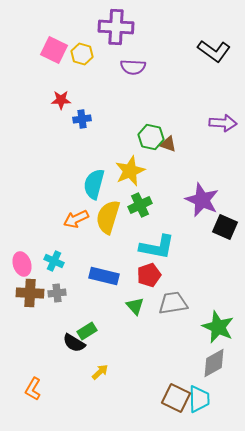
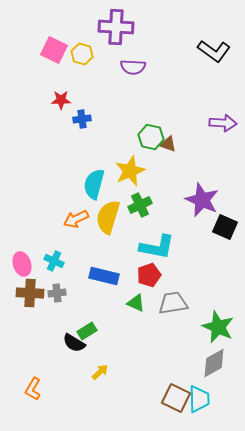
green triangle: moved 1 px right, 3 px up; rotated 24 degrees counterclockwise
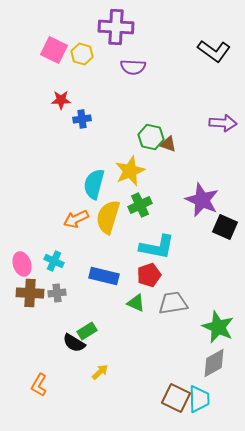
orange L-shape: moved 6 px right, 4 px up
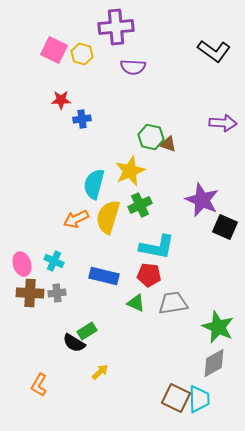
purple cross: rotated 8 degrees counterclockwise
red pentagon: rotated 25 degrees clockwise
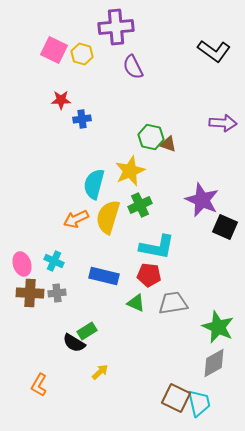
purple semicircle: rotated 60 degrees clockwise
cyan trapezoid: moved 4 px down; rotated 12 degrees counterclockwise
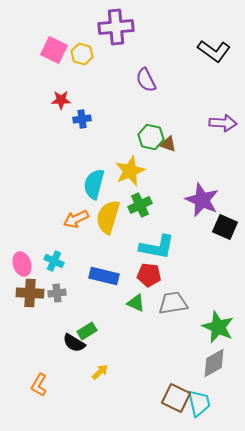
purple semicircle: moved 13 px right, 13 px down
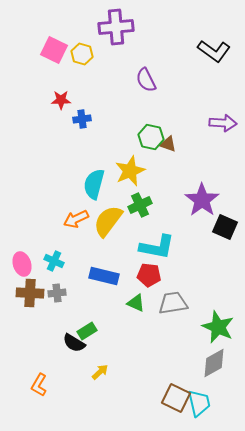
purple star: rotated 12 degrees clockwise
yellow semicircle: moved 4 px down; rotated 20 degrees clockwise
